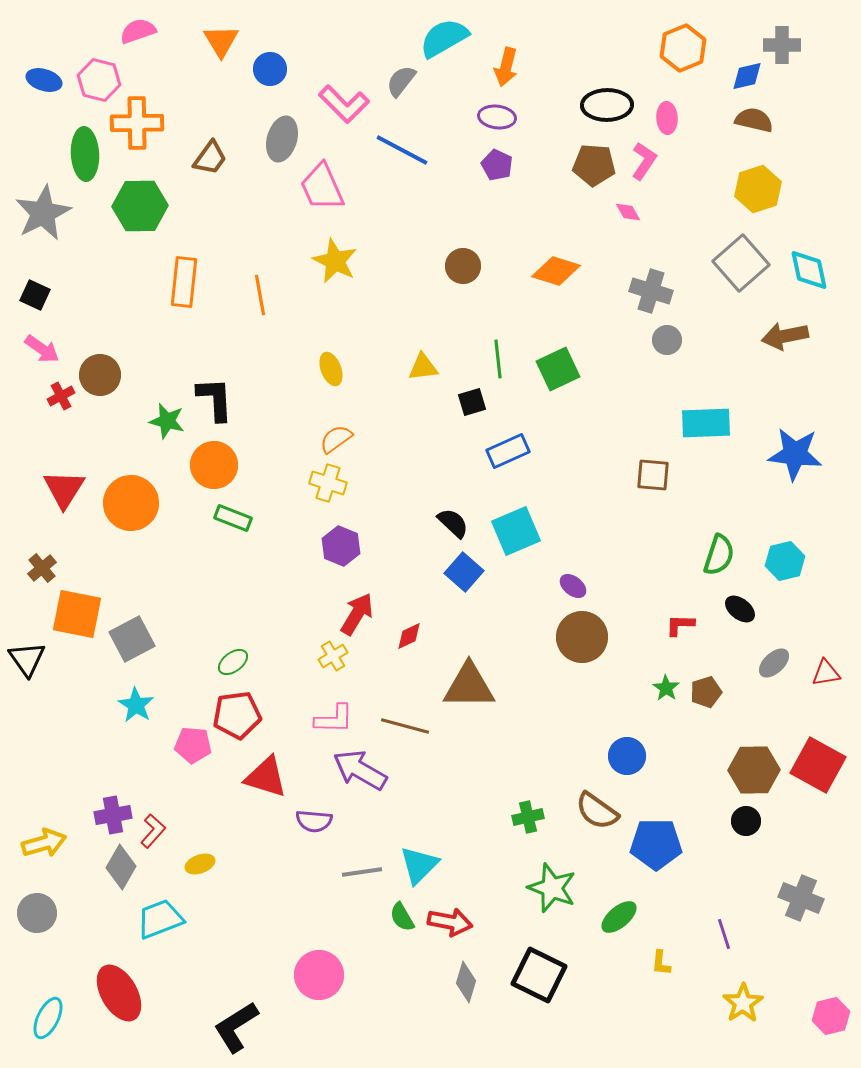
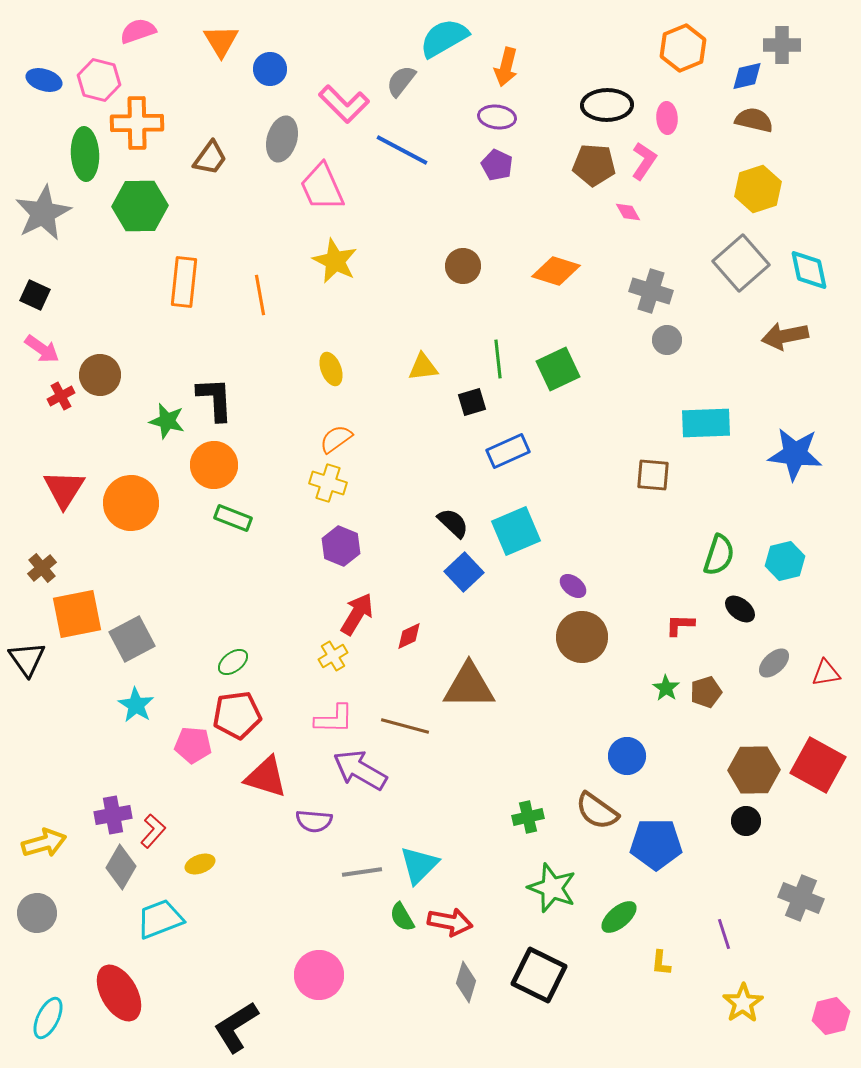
blue square at (464, 572): rotated 6 degrees clockwise
orange square at (77, 614): rotated 22 degrees counterclockwise
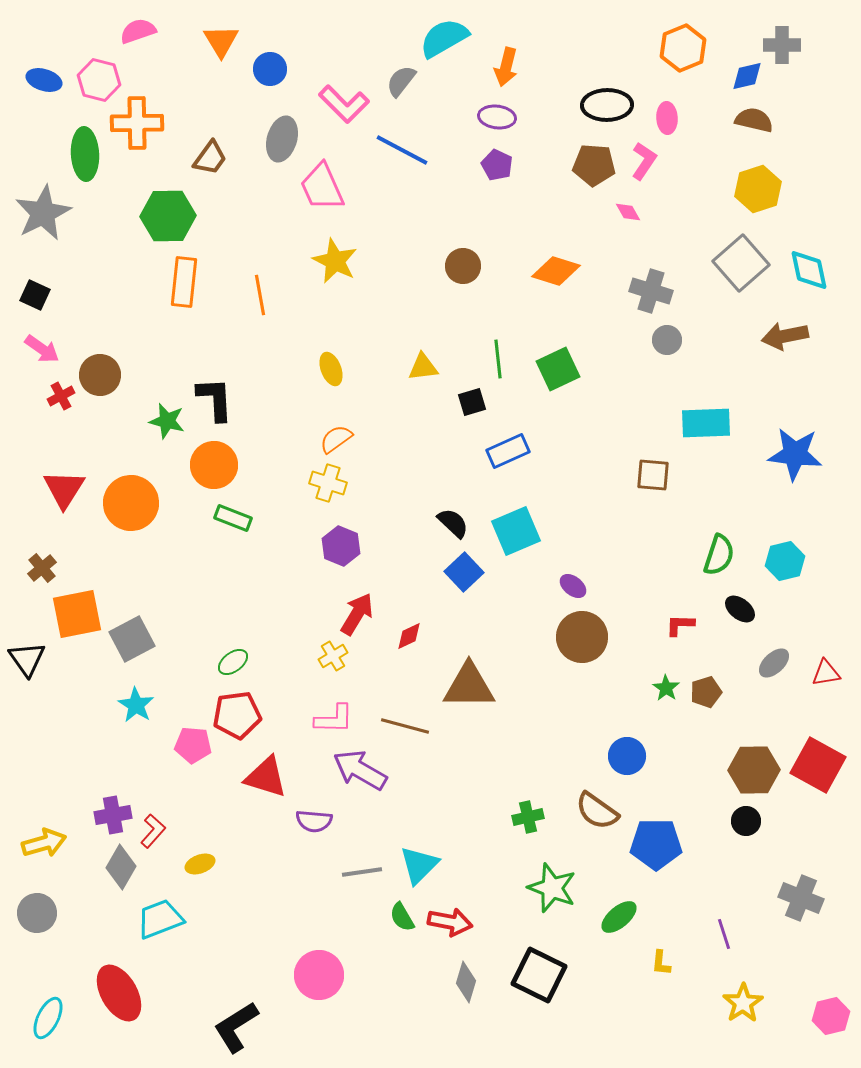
green hexagon at (140, 206): moved 28 px right, 10 px down
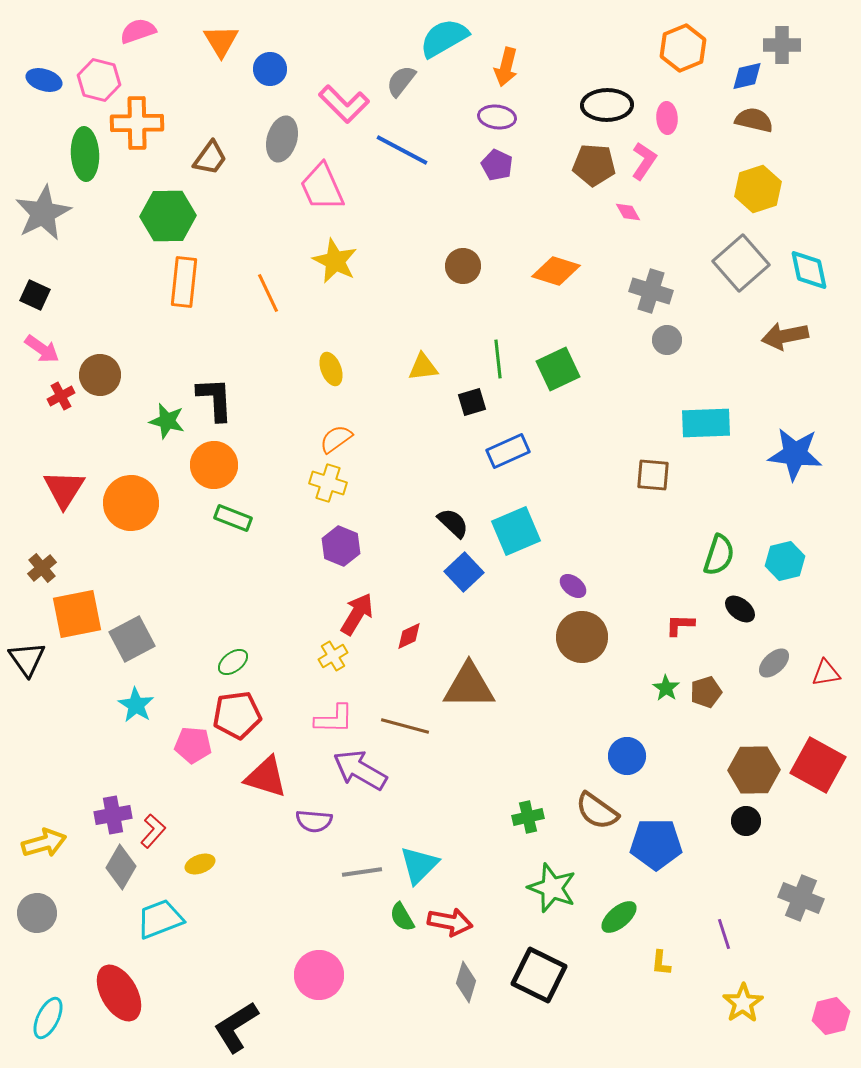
orange line at (260, 295): moved 8 px right, 2 px up; rotated 15 degrees counterclockwise
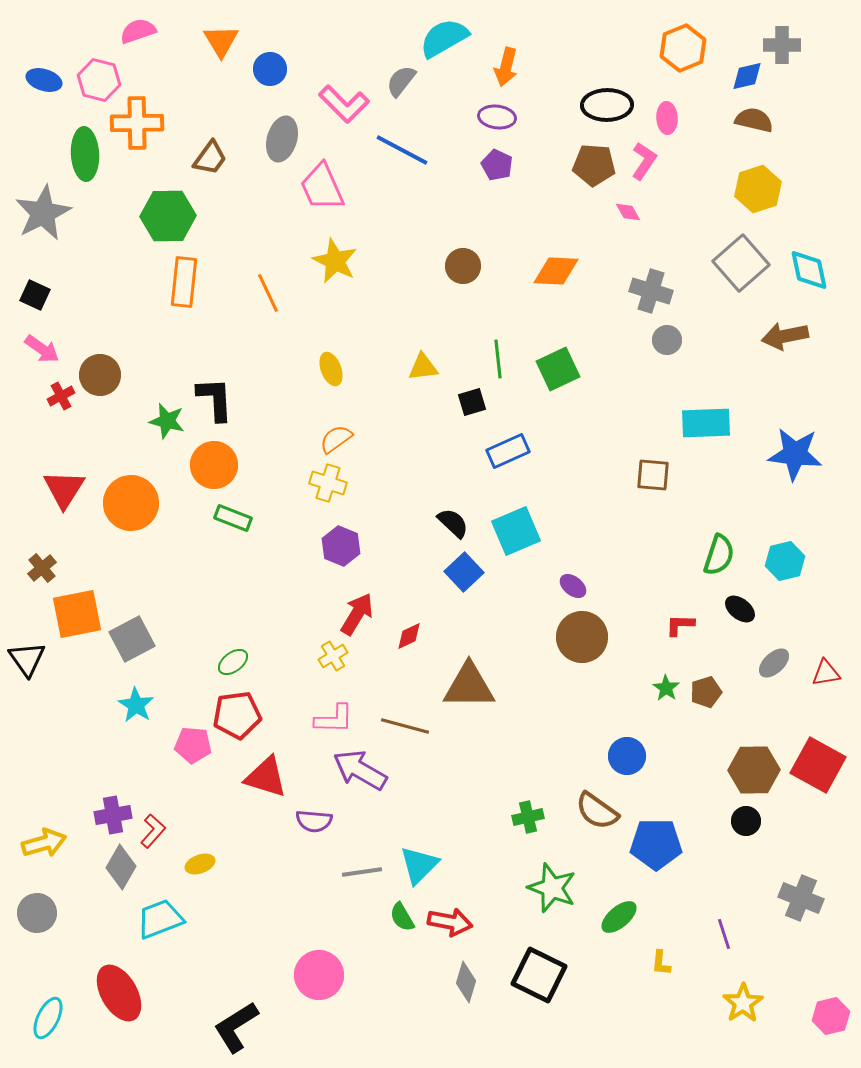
orange diamond at (556, 271): rotated 15 degrees counterclockwise
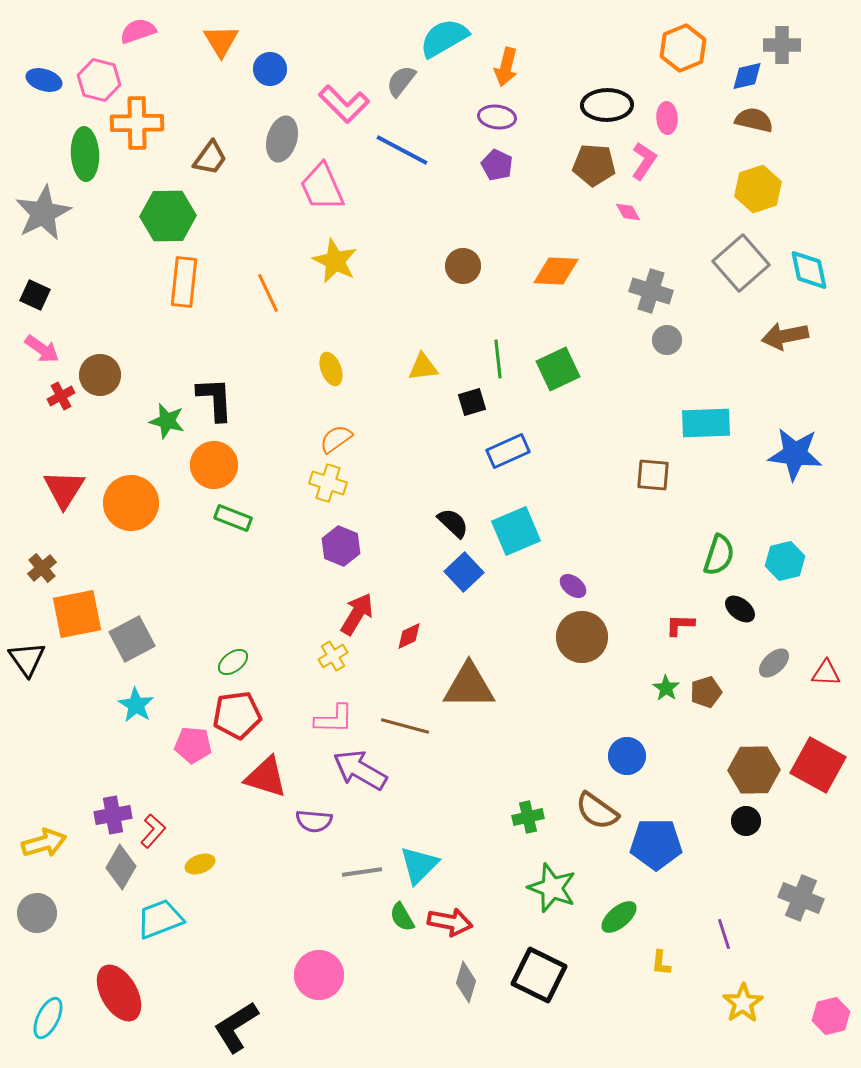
red triangle at (826, 673): rotated 12 degrees clockwise
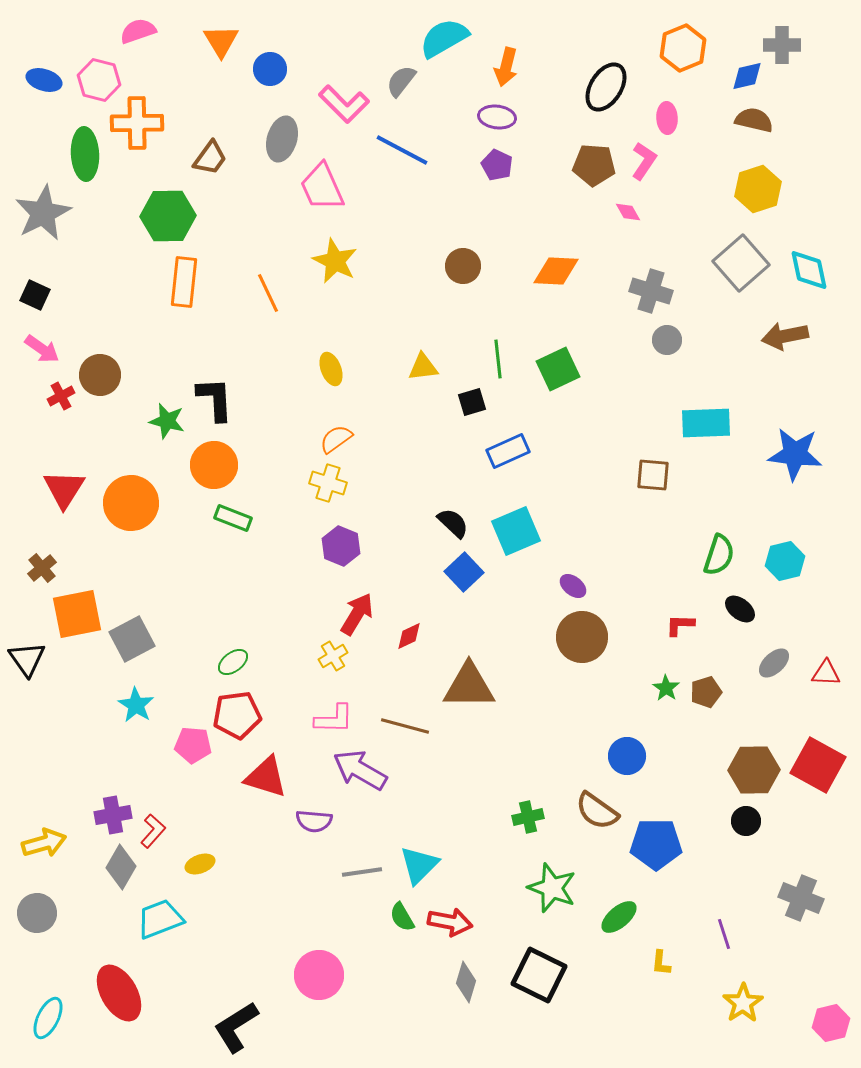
black ellipse at (607, 105): moved 1 px left, 18 px up; rotated 57 degrees counterclockwise
pink hexagon at (831, 1016): moved 7 px down
